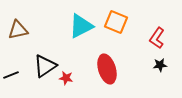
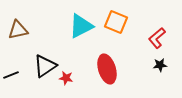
red L-shape: rotated 15 degrees clockwise
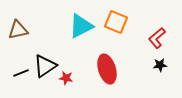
black line: moved 10 px right, 2 px up
